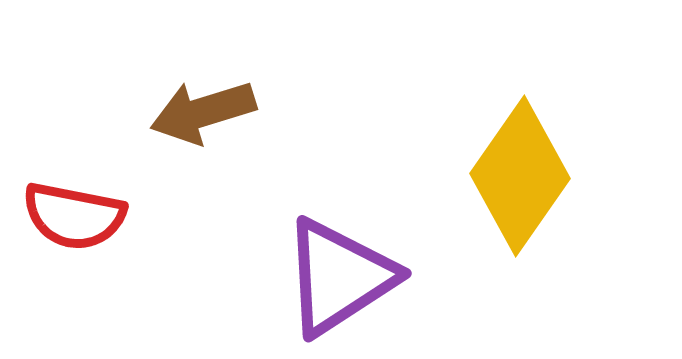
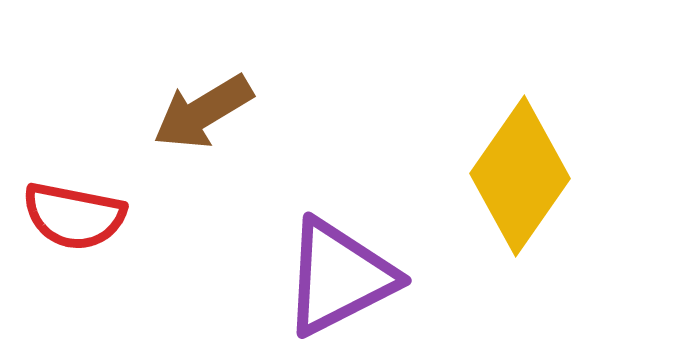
brown arrow: rotated 14 degrees counterclockwise
purple triangle: rotated 6 degrees clockwise
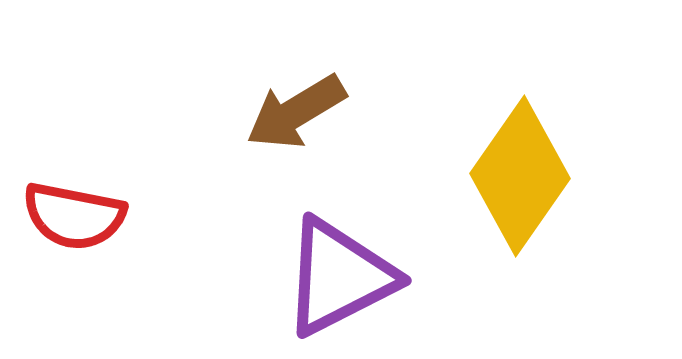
brown arrow: moved 93 px right
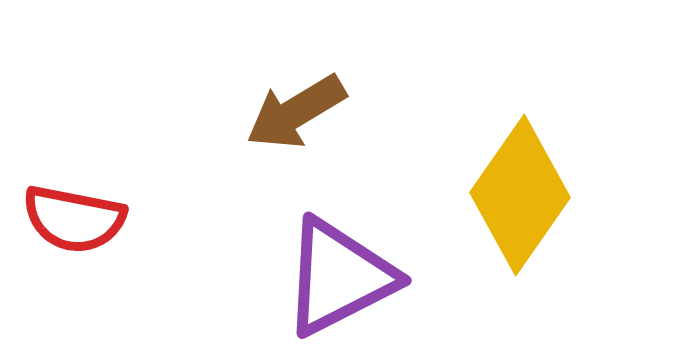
yellow diamond: moved 19 px down
red semicircle: moved 3 px down
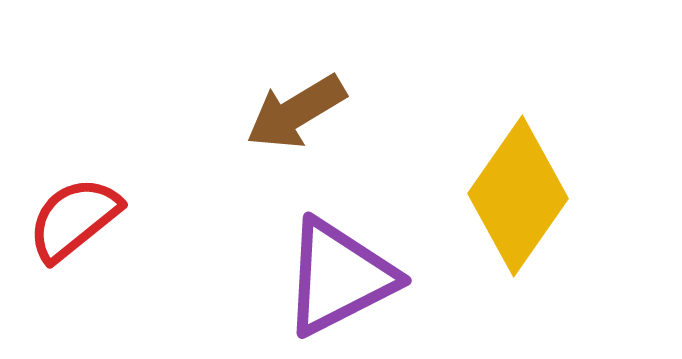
yellow diamond: moved 2 px left, 1 px down
red semicircle: rotated 130 degrees clockwise
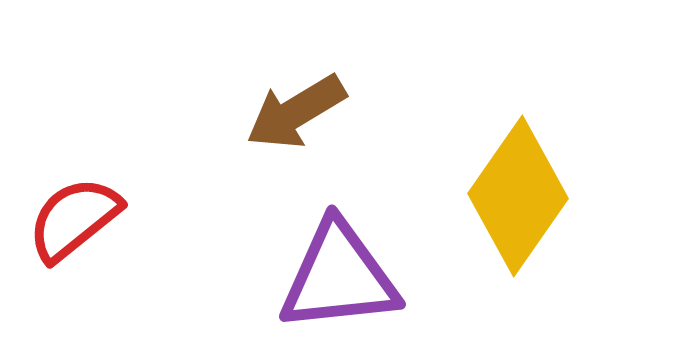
purple triangle: rotated 21 degrees clockwise
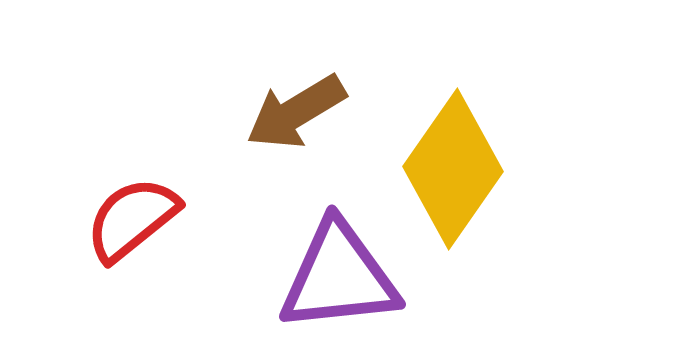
yellow diamond: moved 65 px left, 27 px up
red semicircle: moved 58 px right
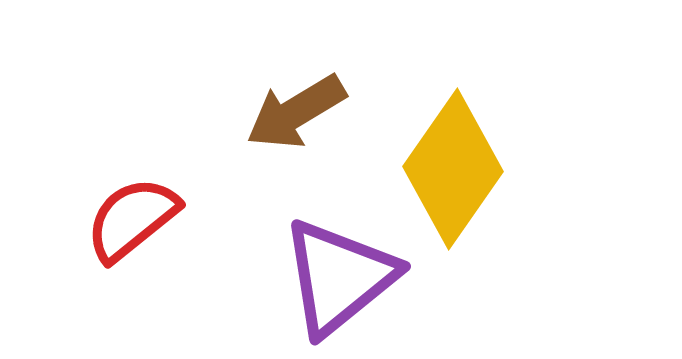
purple triangle: rotated 33 degrees counterclockwise
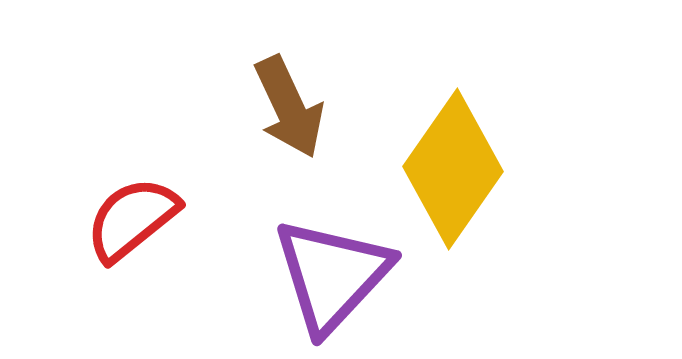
brown arrow: moved 7 px left, 5 px up; rotated 84 degrees counterclockwise
purple triangle: moved 7 px left, 2 px up; rotated 8 degrees counterclockwise
